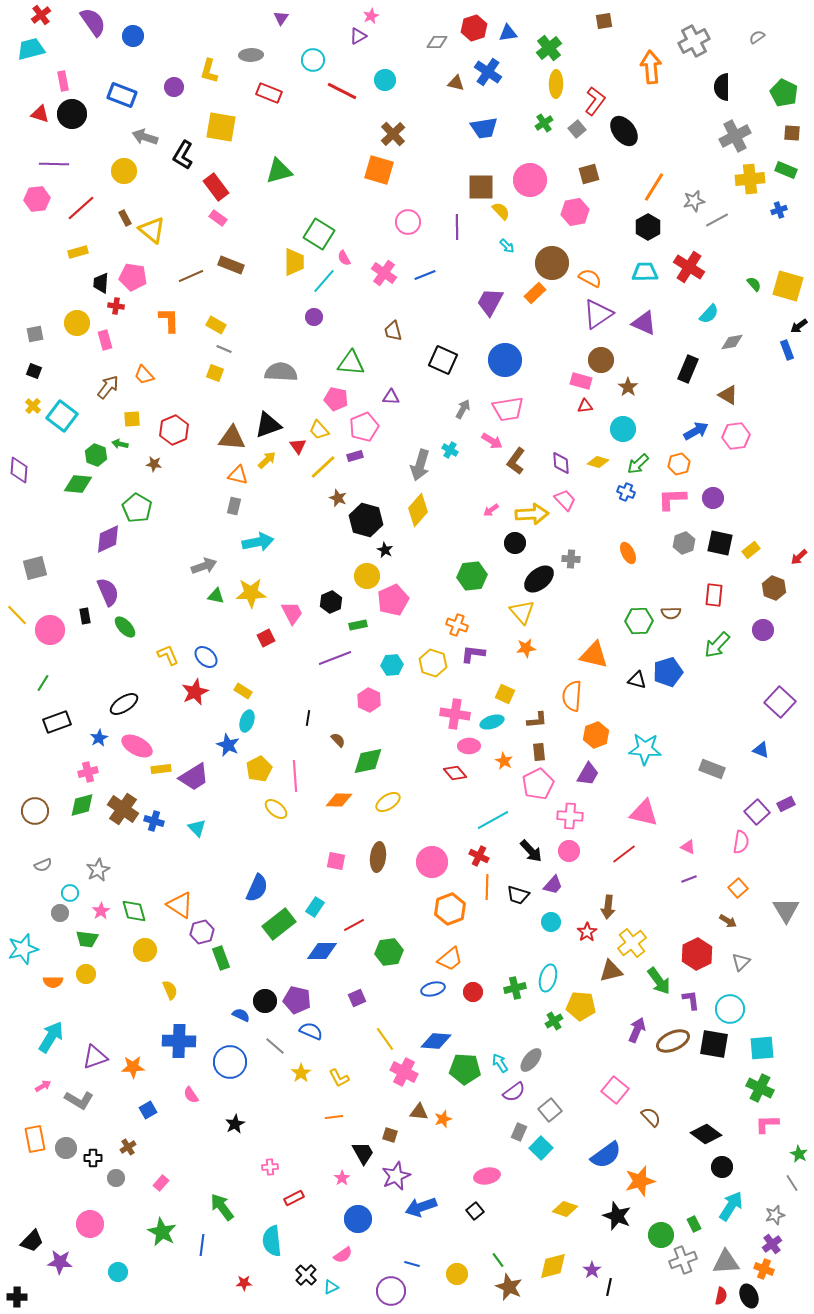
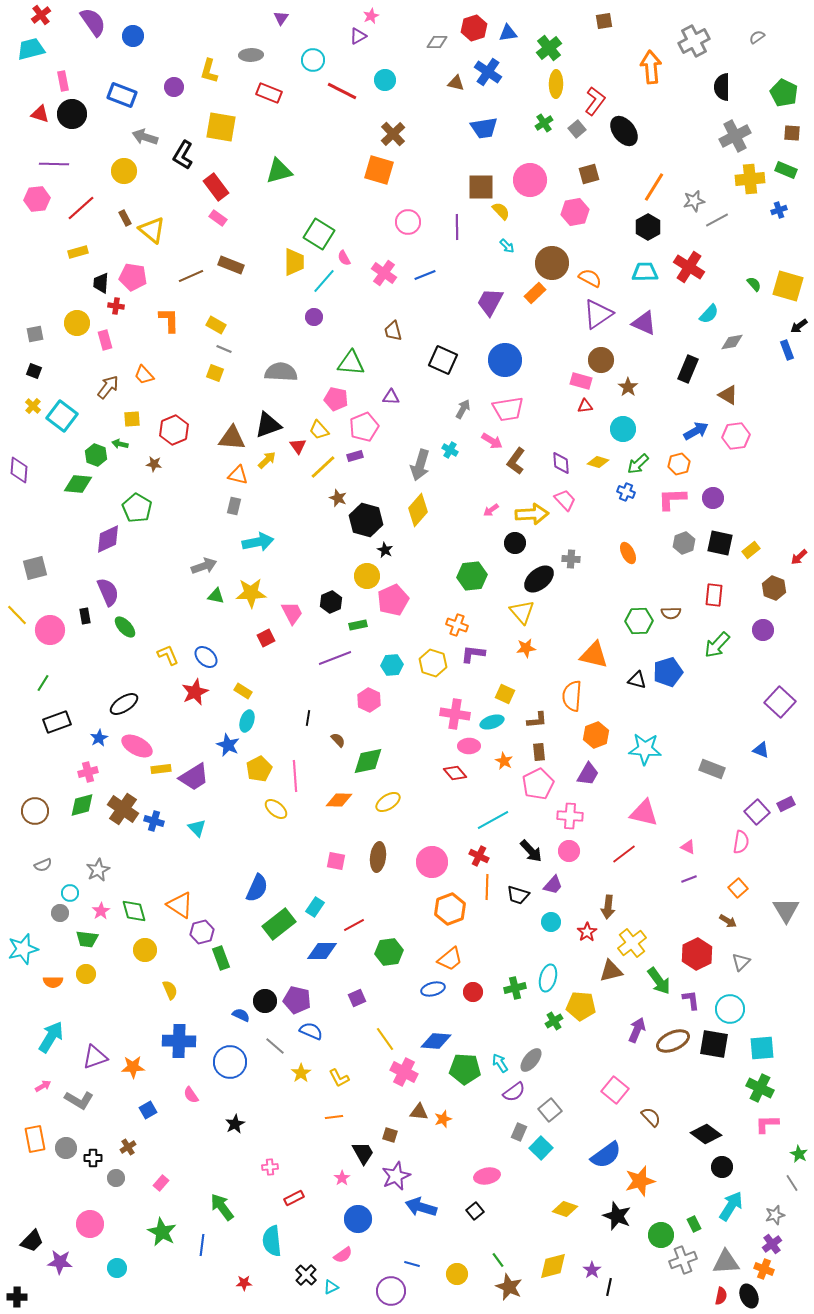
blue arrow at (421, 1207): rotated 36 degrees clockwise
cyan circle at (118, 1272): moved 1 px left, 4 px up
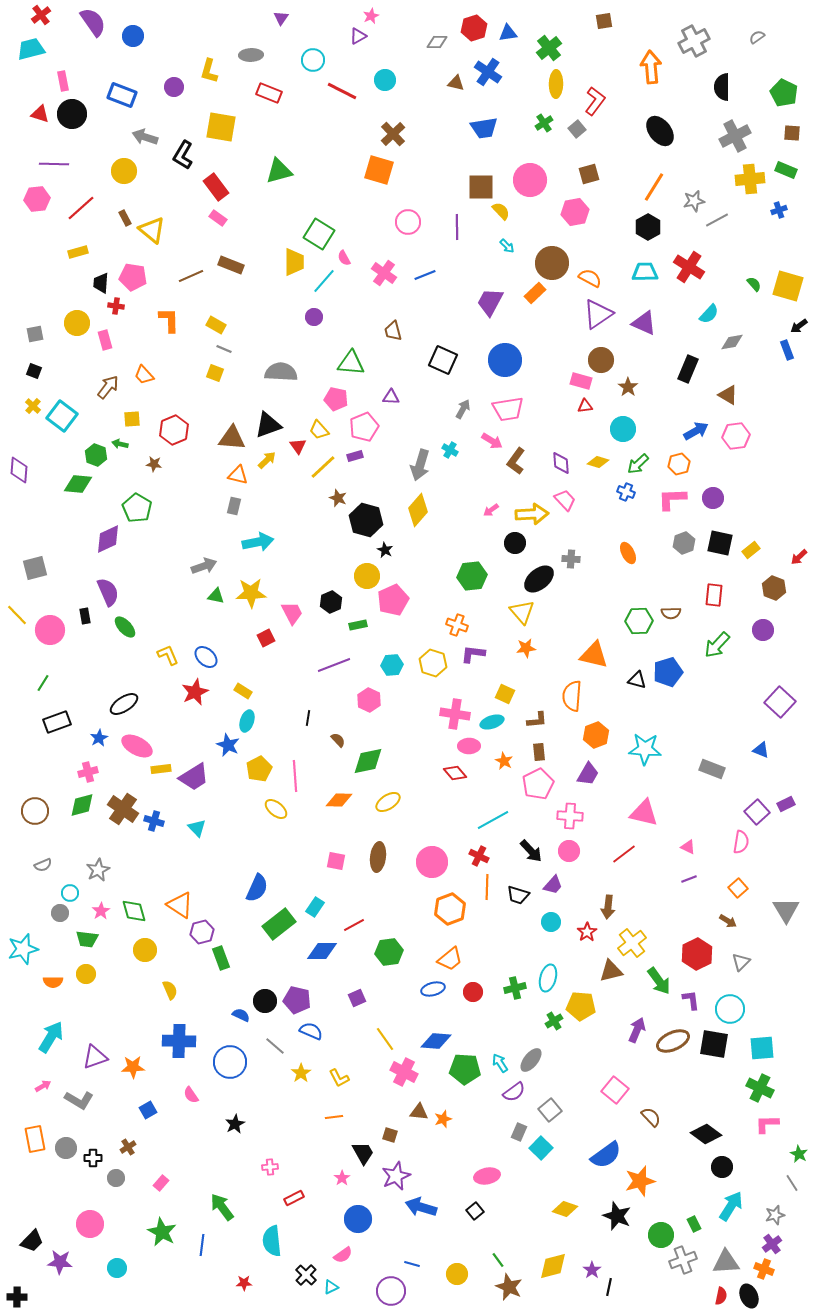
black ellipse at (624, 131): moved 36 px right
purple line at (335, 658): moved 1 px left, 7 px down
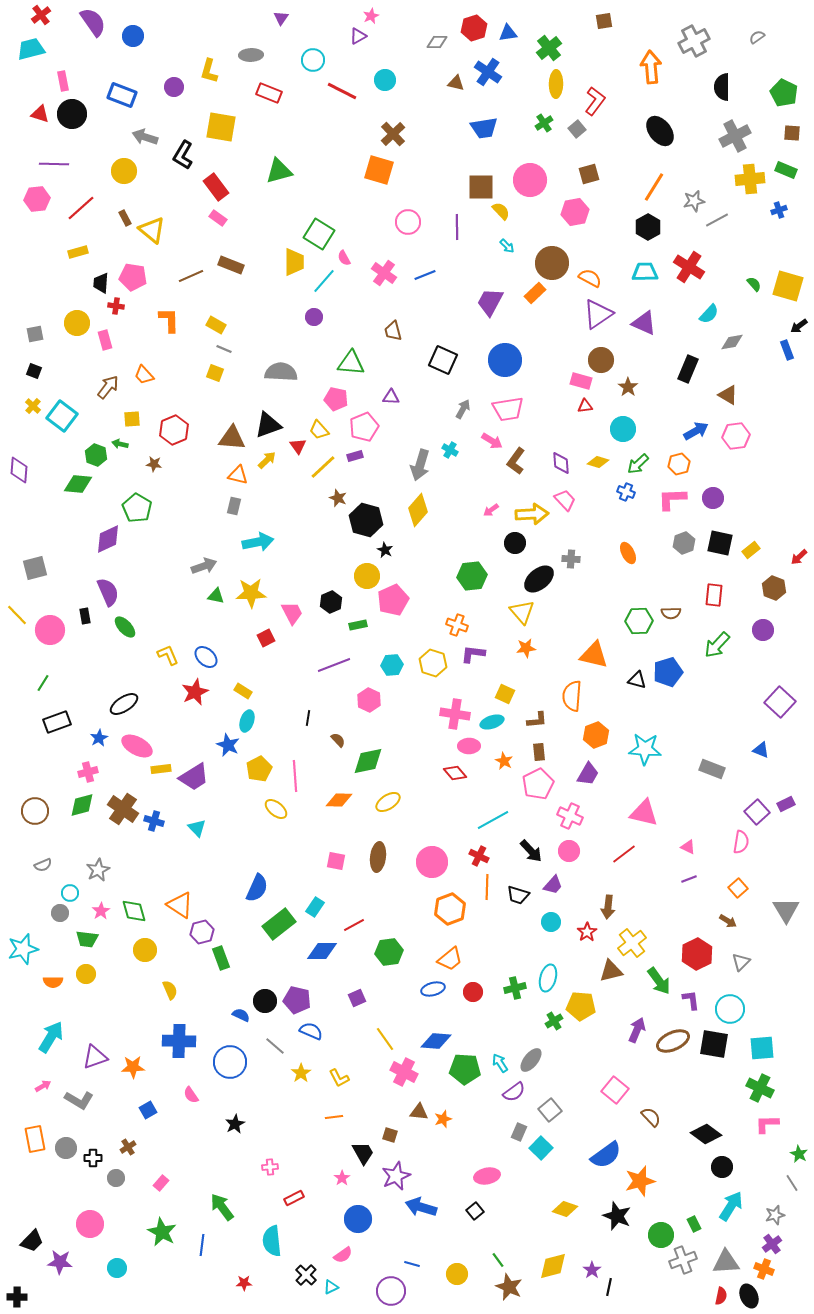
pink cross at (570, 816): rotated 20 degrees clockwise
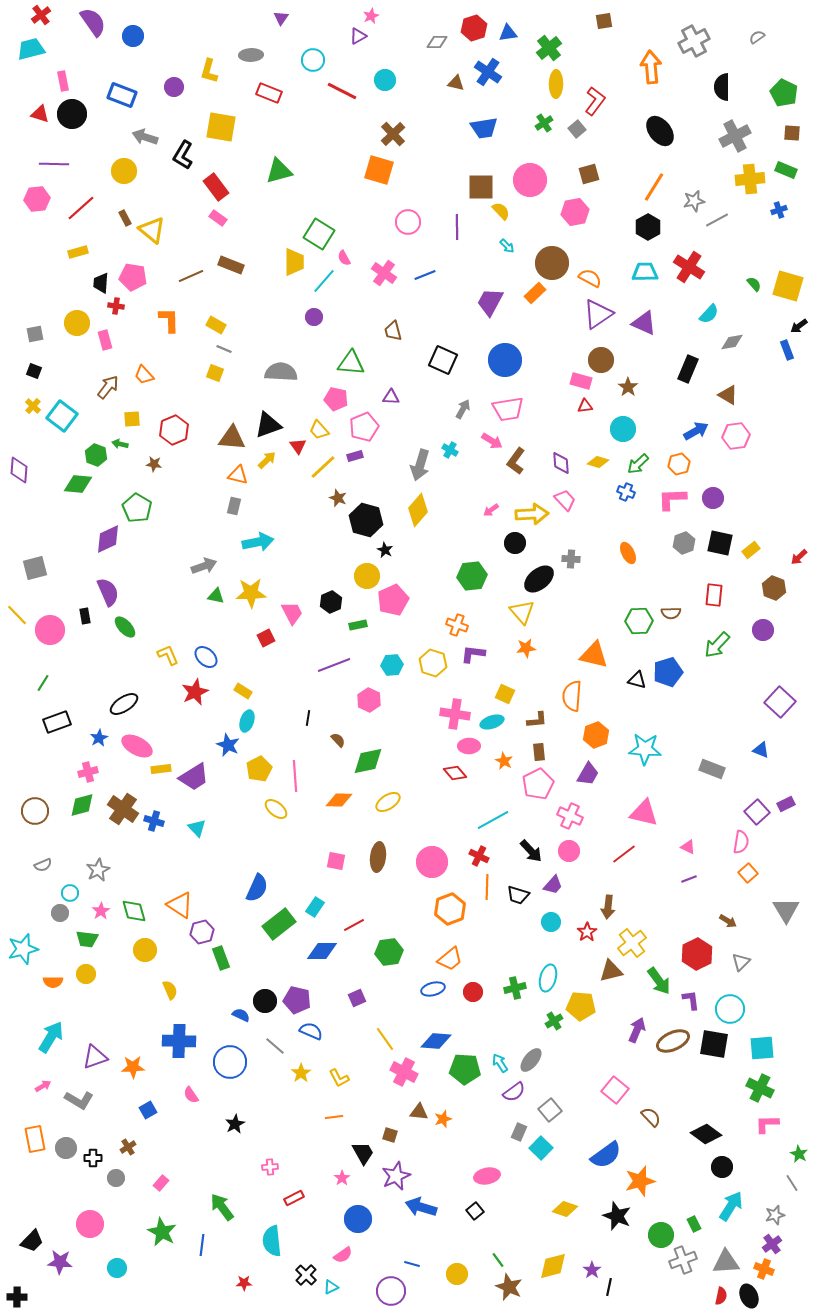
orange square at (738, 888): moved 10 px right, 15 px up
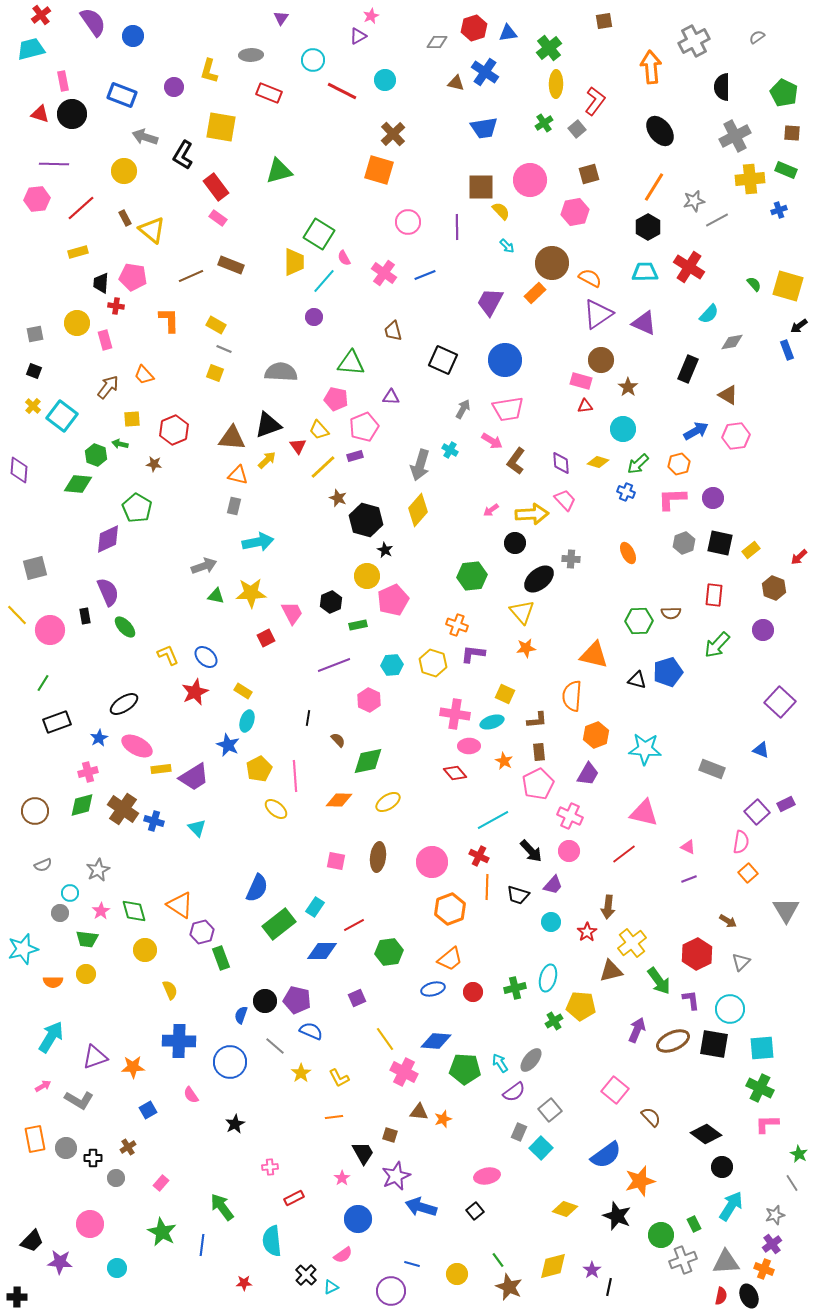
blue cross at (488, 72): moved 3 px left
blue semicircle at (241, 1015): rotated 96 degrees counterclockwise
